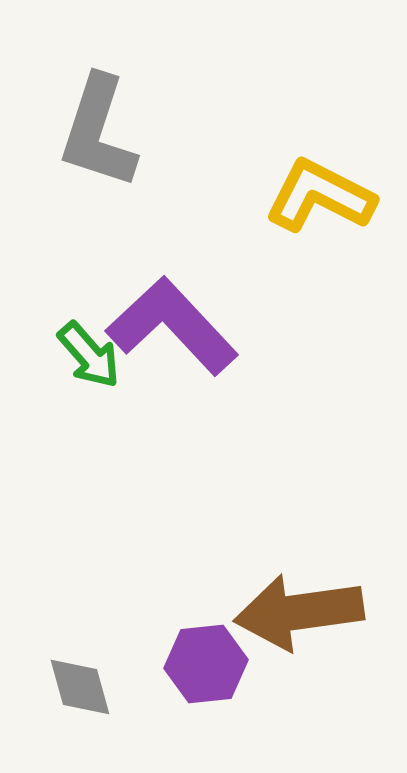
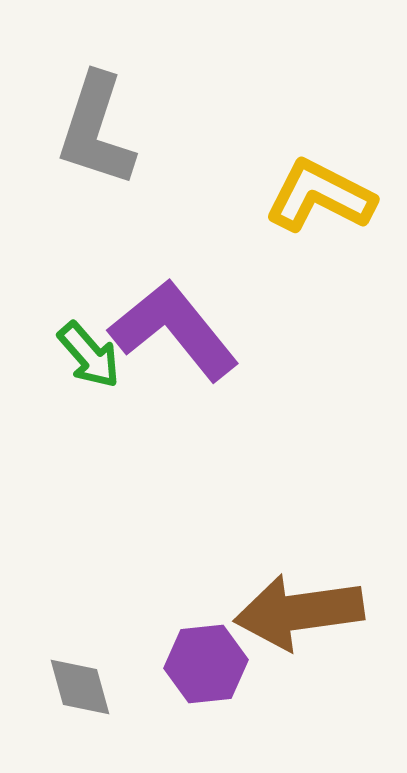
gray L-shape: moved 2 px left, 2 px up
purple L-shape: moved 2 px right, 4 px down; rotated 4 degrees clockwise
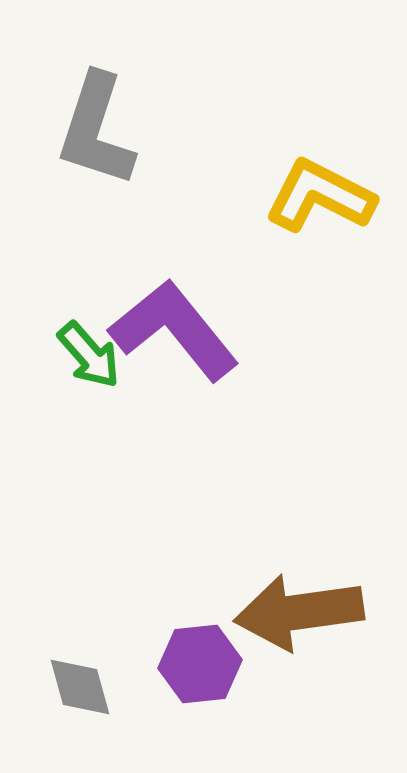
purple hexagon: moved 6 px left
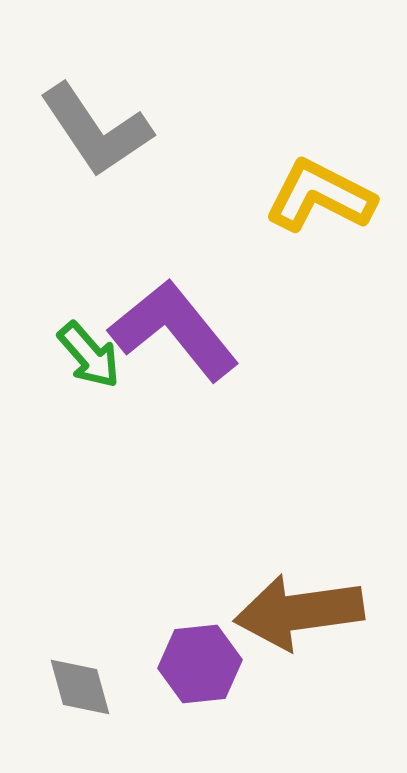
gray L-shape: rotated 52 degrees counterclockwise
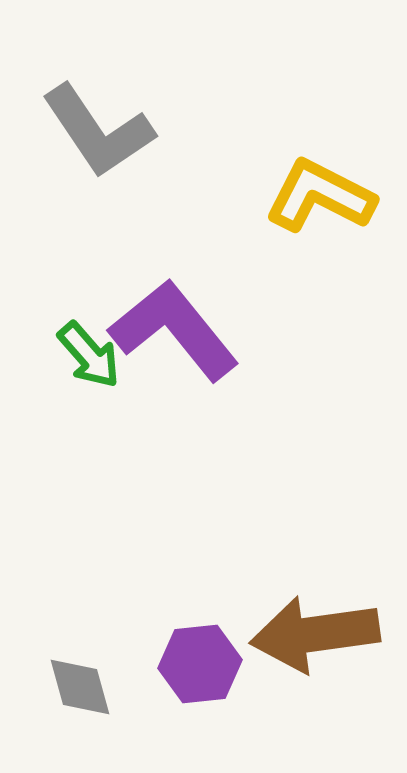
gray L-shape: moved 2 px right, 1 px down
brown arrow: moved 16 px right, 22 px down
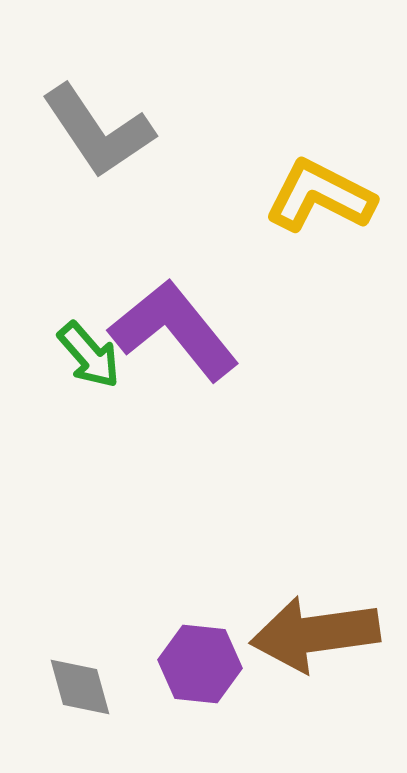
purple hexagon: rotated 12 degrees clockwise
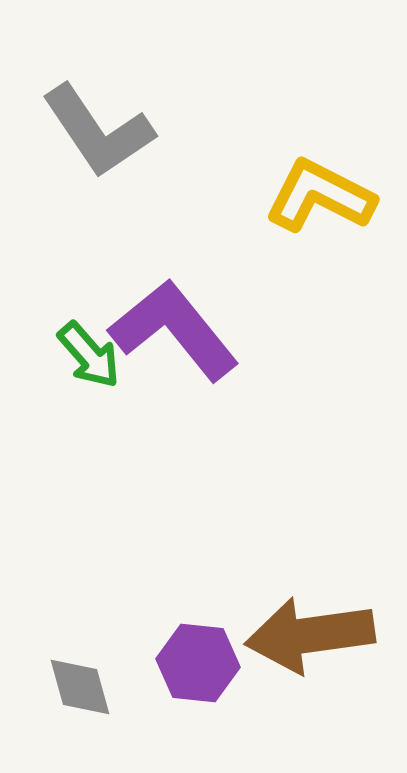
brown arrow: moved 5 px left, 1 px down
purple hexagon: moved 2 px left, 1 px up
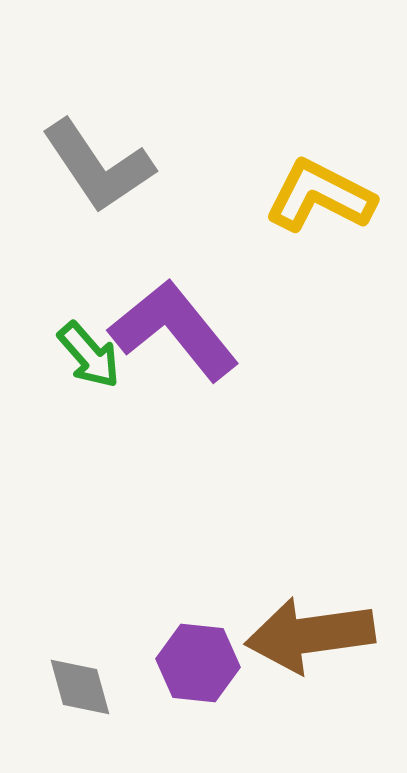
gray L-shape: moved 35 px down
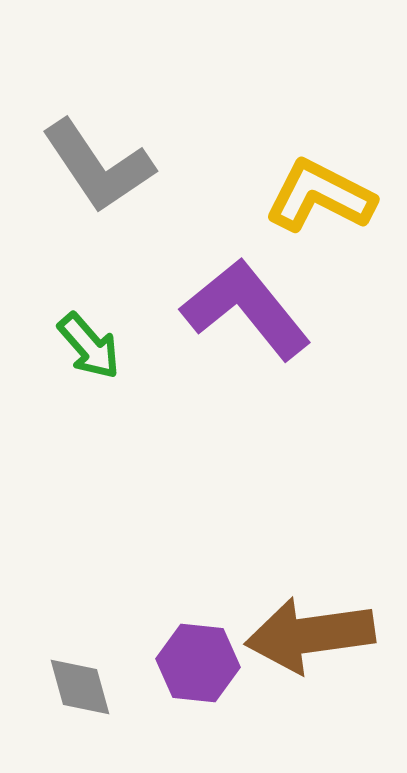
purple L-shape: moved 72 px right, 21 px up
green arrow: moved 9 px up
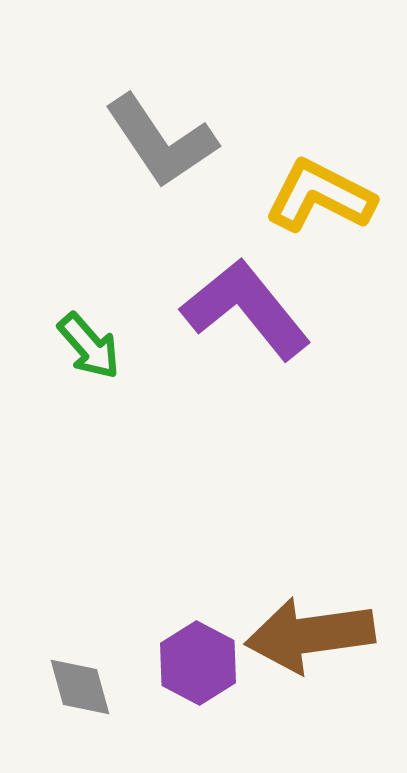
gray L-shape: moved 63 px right, 25 px up
purple hexagon: rotated 22 degrees clockwise
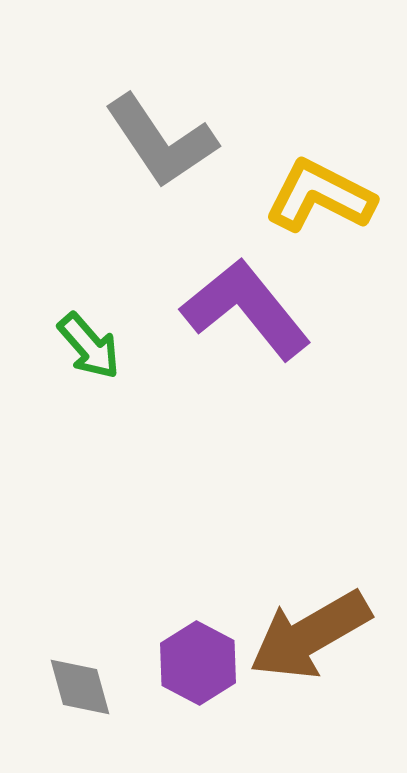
brown arrow: rotated 22 degrees counterclockwise
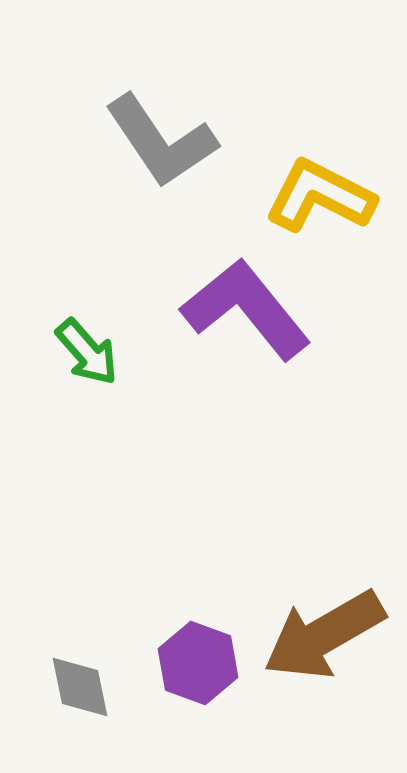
green arrow: moved 2 px left, 6 px down
brown arrow: moved 14 px right
purple hexagon: rotated 8 degrees counterclockwise
gray diamond: rotated 4 degrees clockwise
